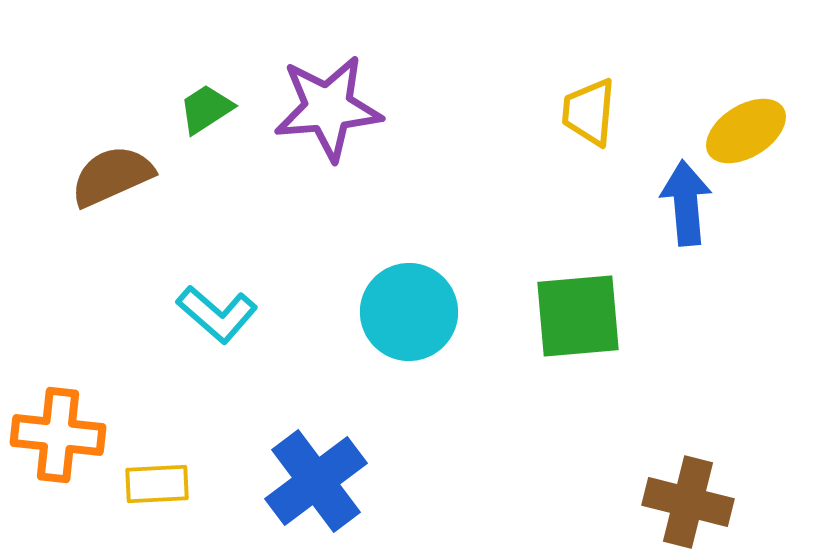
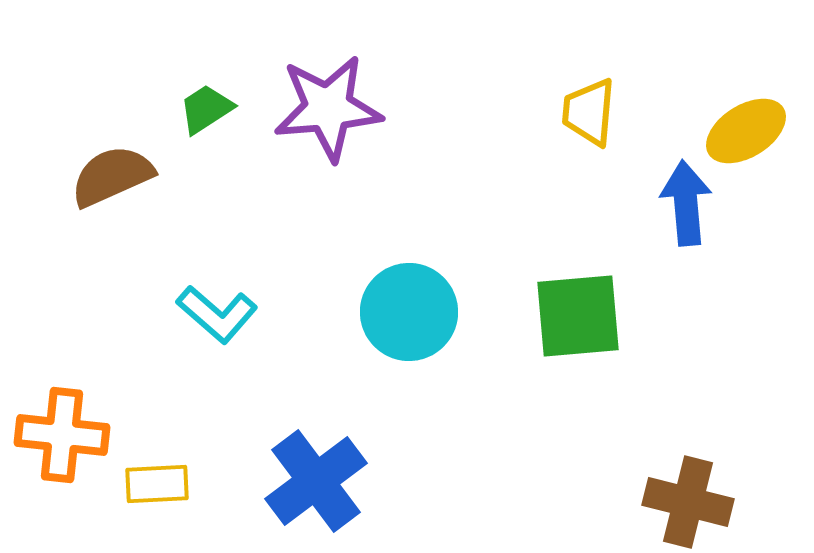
orange cross: moved 4 px right
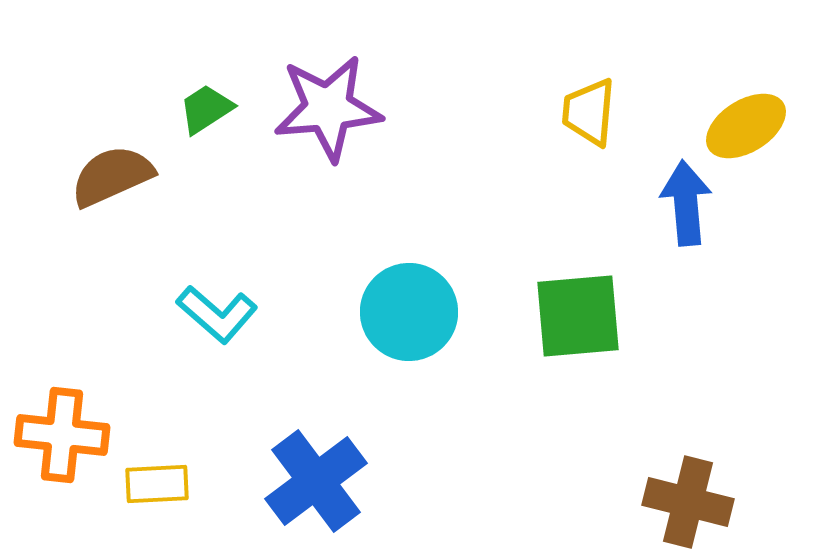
yellow ellipse: moved 5 px up
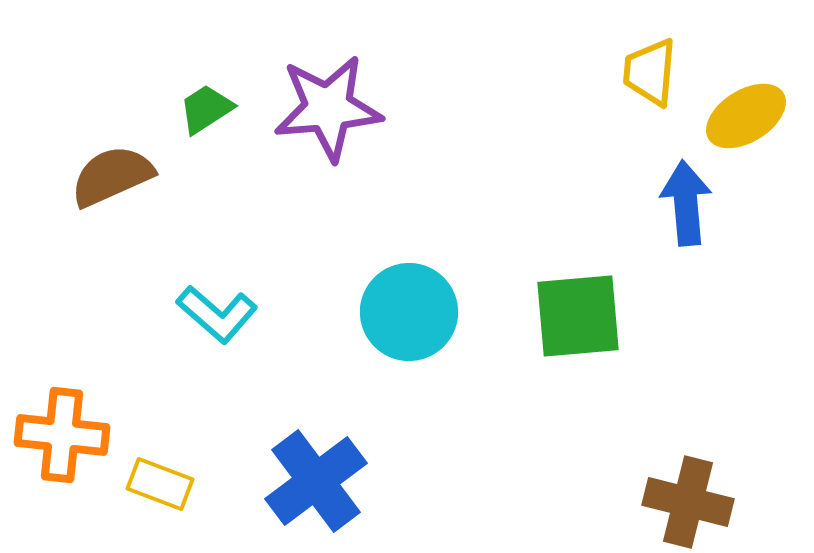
yellow trapezoid: moved 61 px right, 40 px up
yellow ellipse: moved 10 px up
yellow rectangle: moved 3 px right; rotated 24 degrees clockwise
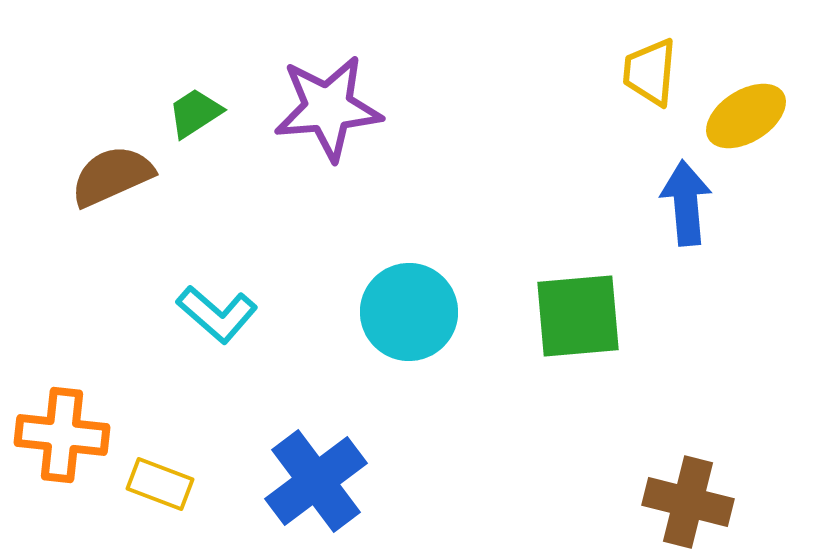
green trapezoid: moved 11 px left, 4 px down
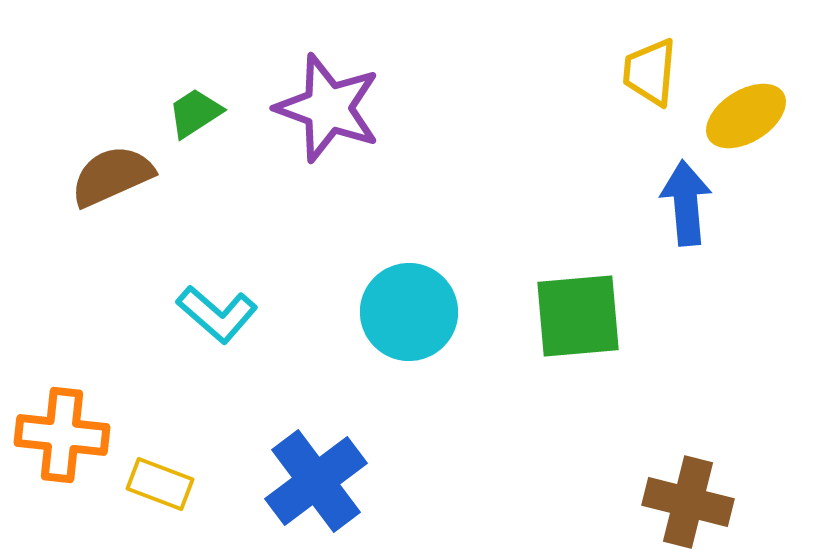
purple star: rotated 25 degrees clockwise
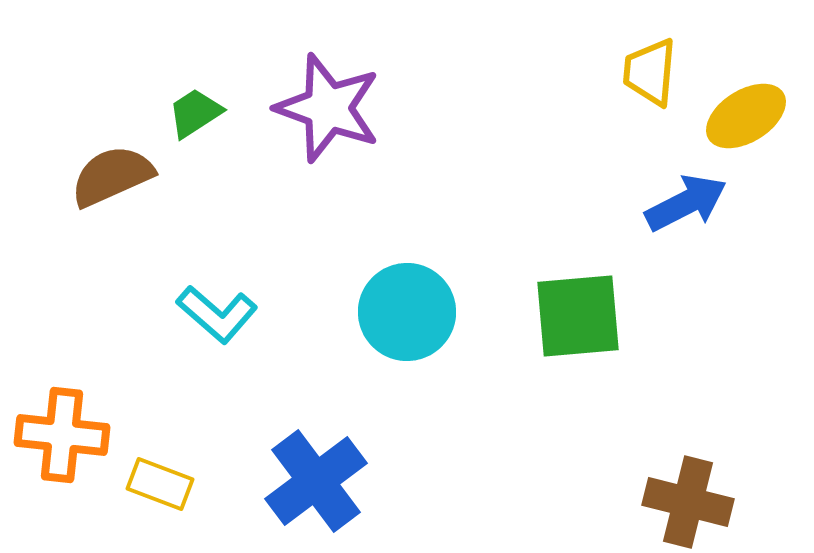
blue arrow: rotated 68 degrees clockwise
cyan circle: moved 2 px left
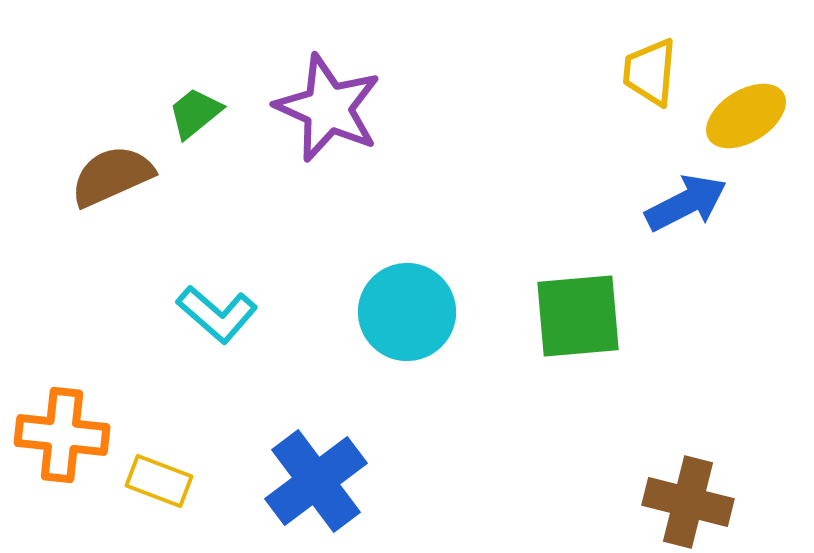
purple star: rotated 4 degrees clockwise
green trapezoid: rotated 6 degrees counterclockwise
yellow rectangle: moved 1 px left, 3 px up
